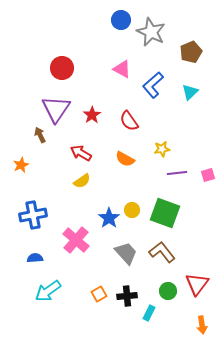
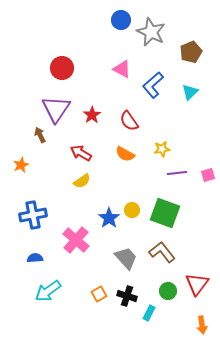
orange semicircle: moved 5 px up
gray trapezoid: moved 5 px down
black cross: rotated 24 degrees clockwise
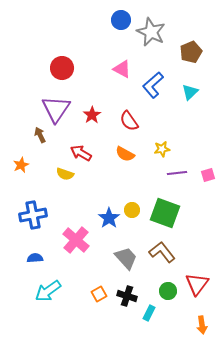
yellow semicircle: moved 17 px left, 7 px up; rotated 54 degrees clockwise
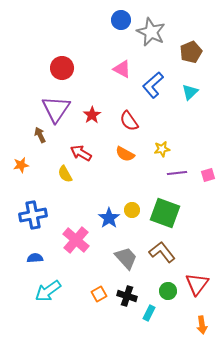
orange star: rotated 14 degrees clockwise
yellow semicircle: rotated 42 degrees clockwise
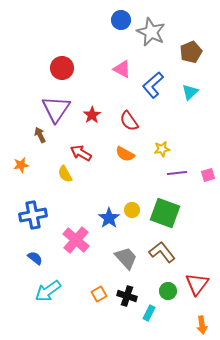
blue semicircle: rotated 42 degrees clockwise
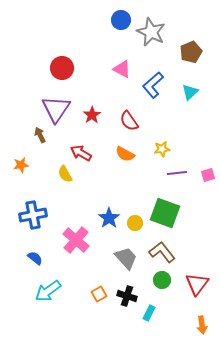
yellow circle: moved 3 px right, 13 px down
green circle: moved 6 px left, 11 px up
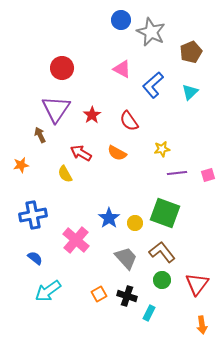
orange semicircle: moved 8 px left, 1 px up
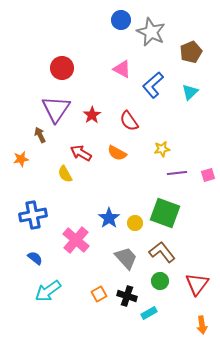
orange star: moved 6 px up
green circle: moved 2 px left, 1 px down
cyan rectangle: rotated 35 degrees clockwise
